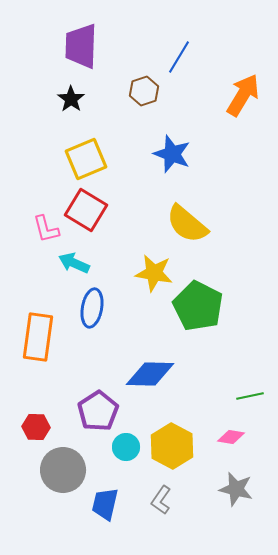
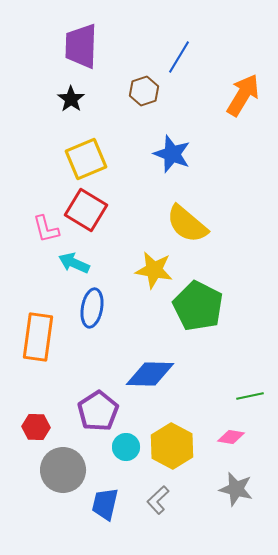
yellow star: moved 3 px up
gray L-shape: moved 3 px left; rotated 12 degrees clockwise
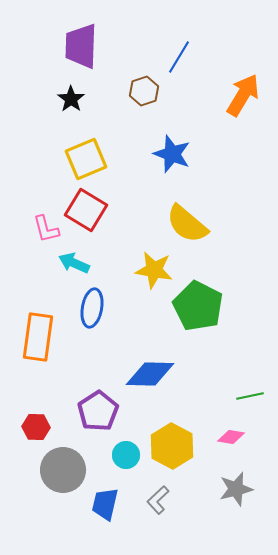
cyan circle: moved 8 px down
gray star: rotated 28 degrees counterclockwise
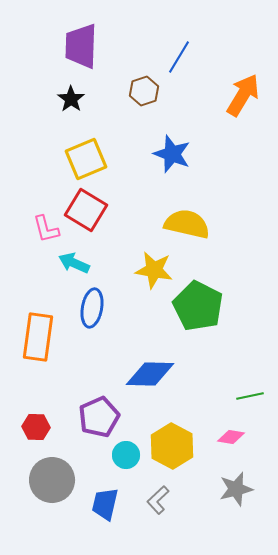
yellow semicircle: rotated 153 degrees clockwise
purple pentagon: moved 1 px right, 6 px down; rotated 9 degrees clockwise
gray circle: moved 11 px left, 10 px down
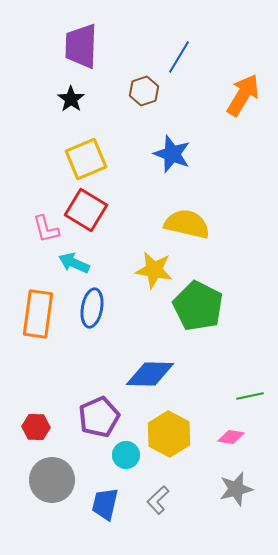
orange rectangle: moved 23 px up
yellow hexagon: moved 3 px left, 12 px up
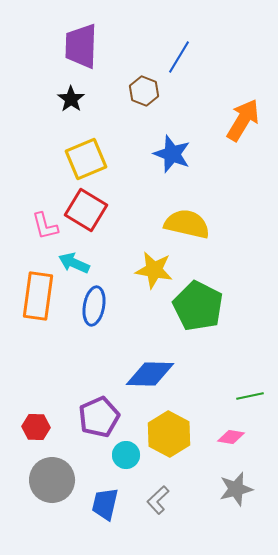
brown hexagon: rotated 20 degrees counterclockwise
orange arrow: moved 25 px down
pink L-shape: moved 1 px left, 3 px up
blue ellipse: moved 2 px right, 2 px up
orange rectangle: moved 18 px up
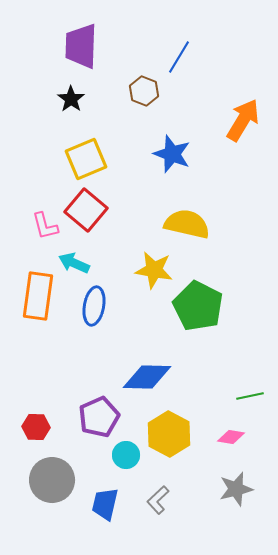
red square: rotated 9 degrees clockwise
blue diamond: moved 3 px left, 3 px down
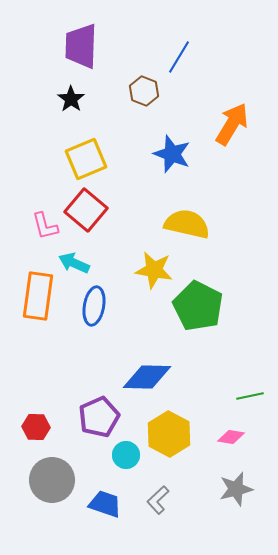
orange arrow: moved 11 px left, 4 px down
blue trapezoid: rotated 96 degrees clockwise
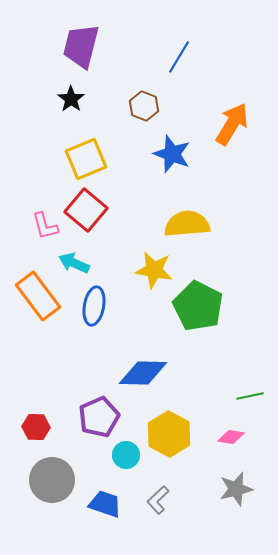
purple trapezoid: rotated 12 degrees clockwise
brown hexagon: moved 15 px down
yellow semicircle: rotated 18 degrees counterclockwise
orange rectangle: rotated 45 degrees counterclockwise
blue diamond: moved 4 px left, 4 px up
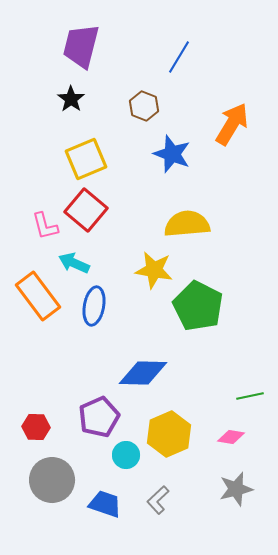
yellow hexagon: rotated 9 degrees clockwise
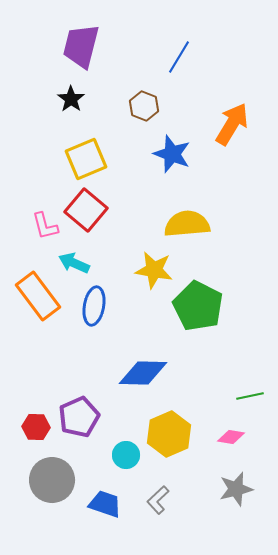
purple pentagon: moved 20 px left
